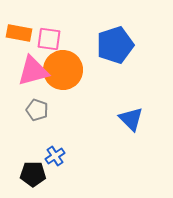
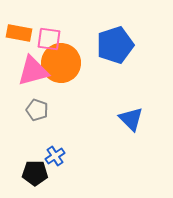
orange circle: moved 2 px left, 7 px up
black pentagon: moved 2 px right, 1 px up
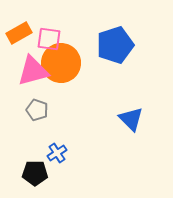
orange rectangle: rotated 40 degrees counterclockwise
blue cross: moved 2 px right, 3 px up
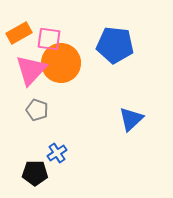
blue pentagon: rotated 24 degrees clockwise
pink triangle: moved 2 px left, 1 px up; rotated 32 degrees counterclockwise
blue triangle: rotated 32 degrees clockwise
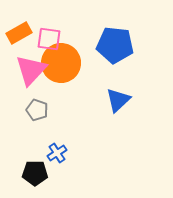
blue triangle: moved 13 px left, 19 px up
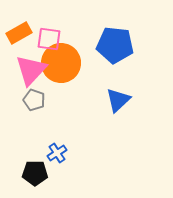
gray pentagon: moved 3 px left, 10 px up
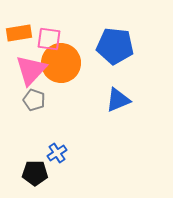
orange rectangle: rotated 20 degrees clockwise
blue pentagon: moved 1 px down
blue triangle: rotated 20 degrees clockwise
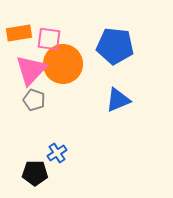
orange circle: moved 2 px right, 1 px down
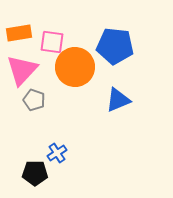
pink square: moved 3 px right, 3 px down
orange circle: moved 12 px right, 3 px down
pink triangle: moved 9 px left
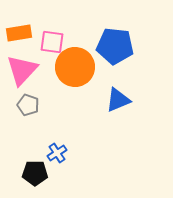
gray pentagon: moved 6 px left, 5 px down
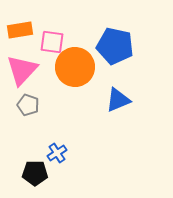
orange rectangle: moved 1 px right, 3 px up
blue pentagon: rotated 6 degrees clockwise
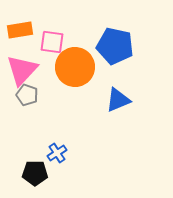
gray pentagon: moved 1 px left, 10 px up
